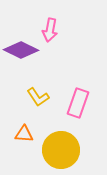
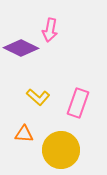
purple diamond: moved 2 px up
yellow L-shape: rotated 15 degrees counterclockwise
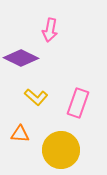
purple diamond: moved 10 px down
yellow L-shape: moved 2 px left
orange triangle: moved 4 px left
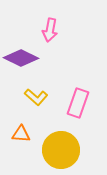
orange triangle: moved 1 px right
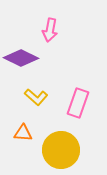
orange triangle: moved 2 px right, 1 px up
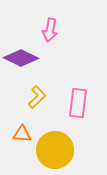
yellow L-shape: moved 1 px right; rotated 85 degrees counterclockwise
pink rectangle: rotated 12 degrees counterclockwise
orange triangle: moved 1 px left, 1 px down
yellow circle: moved 6 px left
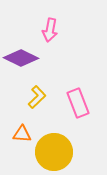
pink rectangle: rotated 28 degrees counterclockwise
yellow circle: moved 1 px left, 2 px down
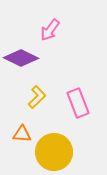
pink arrow: rotated 25 degrees clockwise
